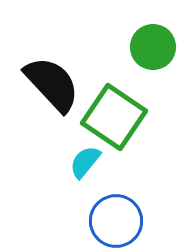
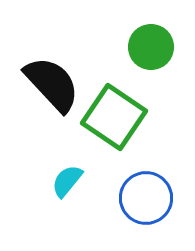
green circle: moved 2 px left
cyan semicircle: moved 18 px left, 19 px down
blue circle: moved 30 px right, 23 px up
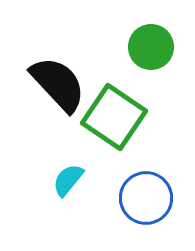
black semicircle: moved 6 px right
cyan semicircle: moved 1 px right, 1 px up
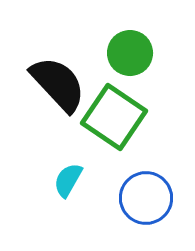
green circle: moved 21 px left, 6 px down
cyan semicircle: rotated 9 degrees counterclockwise
